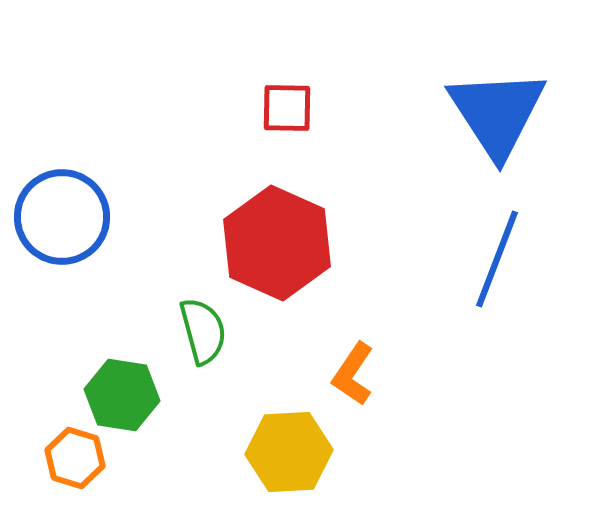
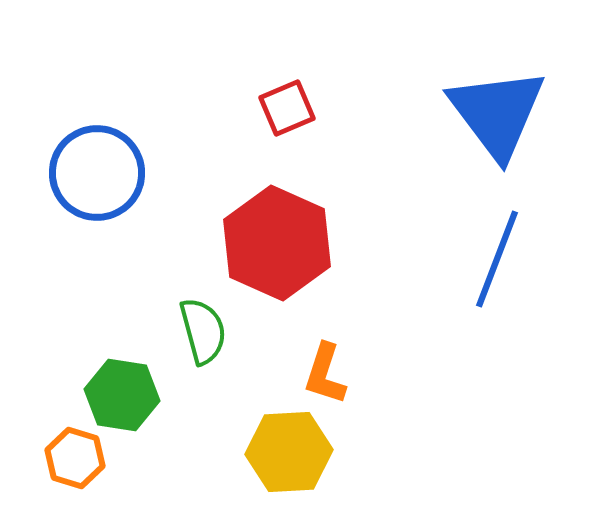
red square: rotated 24 degrees counterclockwise
blue triangle: rotated 4 degrees counterclockwise
blue circle: moved 35 px right, 44 px up
orange L-shape: moved 28 px left; rotated 16 degrees counterclockwise
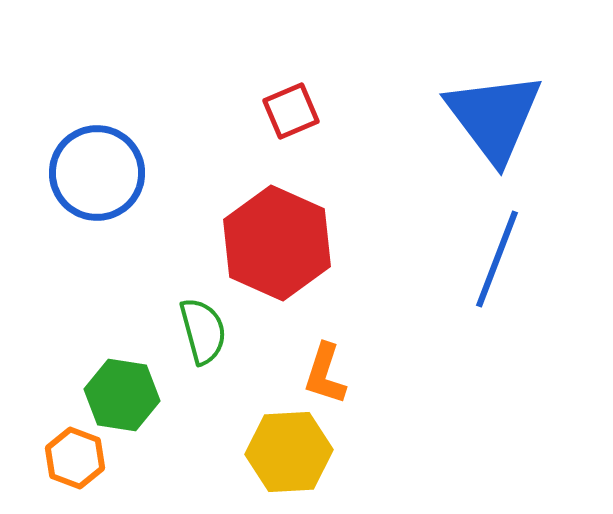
red square: moved 4 px right, 3 px down
blue triangle: moved 3 px left, 4 px down
orange hexagon: rotated 4 degrees clockwise
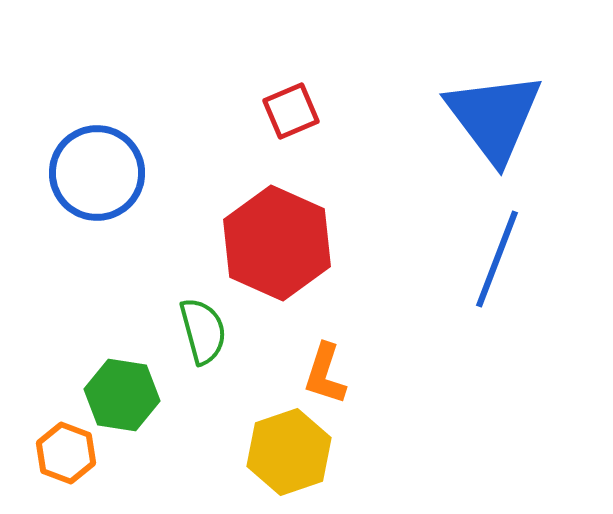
yellow hexagon: rotated 16 degrees counterclockwise
orange hexagon: moved 9 px left, 5 px up
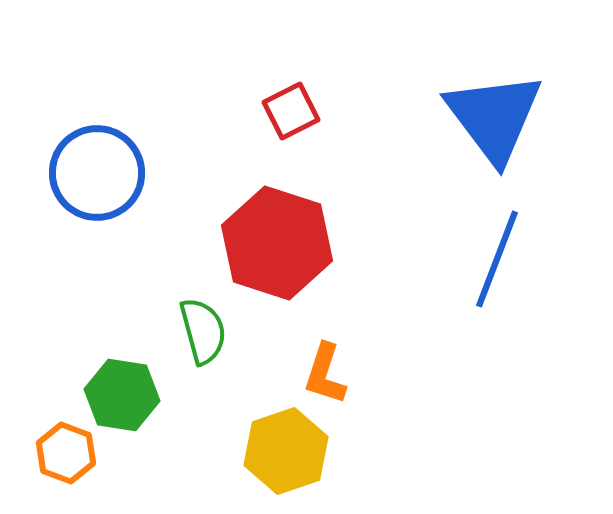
red square: rotated 4 degrees counterclockwise
red hexagon: rotated 6 degrees counterclockwise
yellow hexagon: moved 3 px left, 1 px up
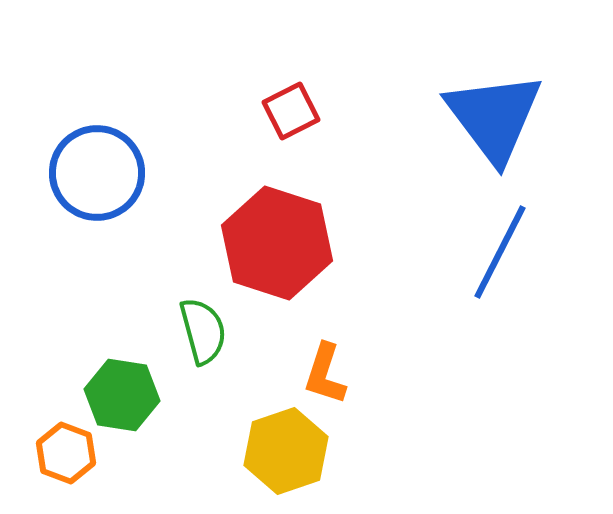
blue line: moved 3 px right, 7 px up; rotated 6 degrees clockwise
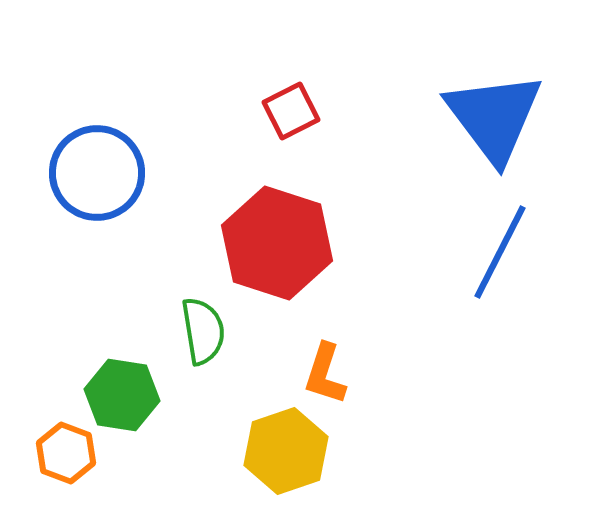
green semicircle: rotated 6 degrees clockwise
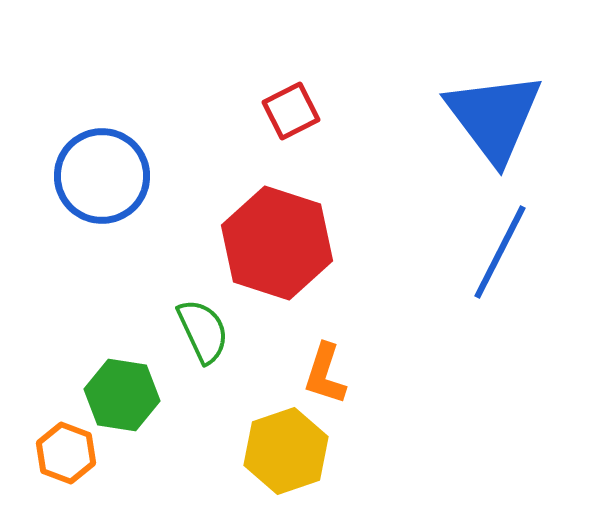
blue circle: moved 5 px right, 3 px down
green semicircle: rotated 16 degrees counterclockwise
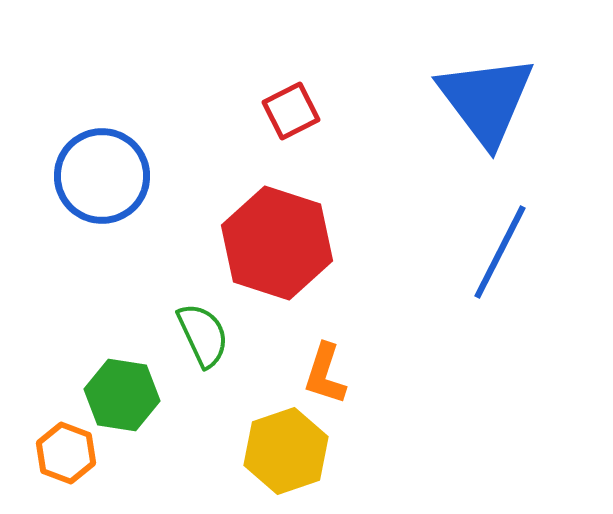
blue triangle: moved 8 px left, 17 px up
green semicircle: moved 4 px down
